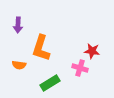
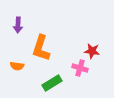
orange semicircle: moved 2 px left, 1 px down
green rectangle: moved 2 px right
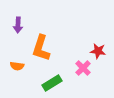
red star: moved 6 px right
pink cross: moved 3 px right; rotated 28 degrees clockwise
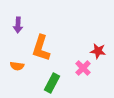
green rectangle: rotated 30 degrees counterclockwise
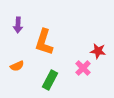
orange L-shape: moved 3 px right, 6 px up
orange semicircle: rotated 32 degrees counterclockwise
green rectangle: moved 2 px left, 3 px up
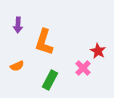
red star: rotated 21 degrees clockwise
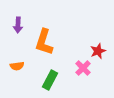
red star: rotated 21 degrees clockwise
orange semicircle: rotated 16 degrees clockwise
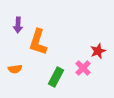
orange L-shape: moved 6 px left
orange semicircle: moved 2 px left, 3 px down
green rectangle: moved 6 px right, 3 px up
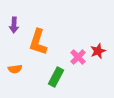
purple arrow: moved 4 px left
pink cross: moved 5 px left, 11 px up
